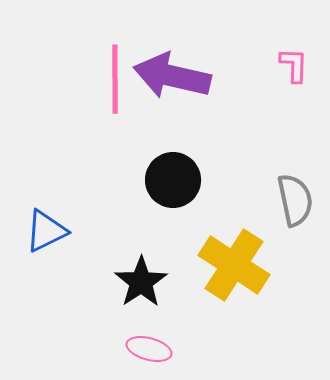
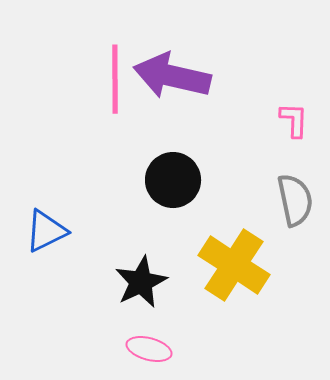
pink L-shape: moved 55 px down
black star: rotated 8 degrees clockwise
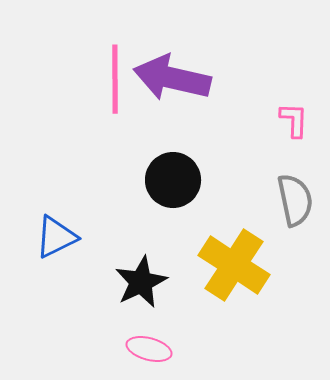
purple arrow: moved 2 px down
blue triangle: moved 10 px right, 6 px down
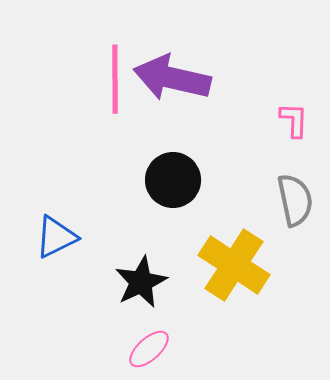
pink ellipse: rotated 57 degrees counterclockwise
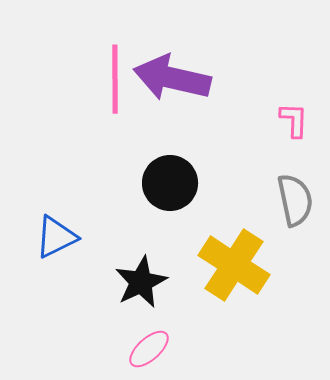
black circle: moved 3 px left, 3 px down
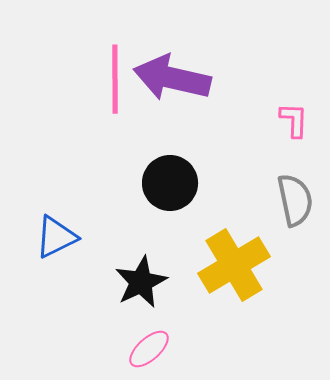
yellow cross: rotated 26 degrees clockwise
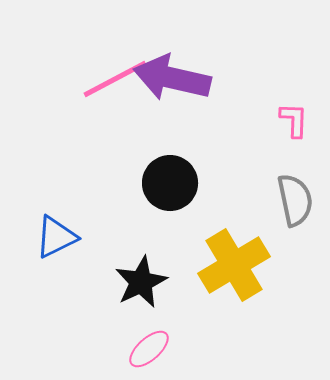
pink line: rotated 62 degrees clockwise
